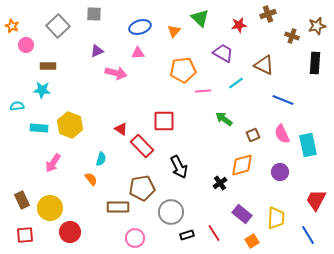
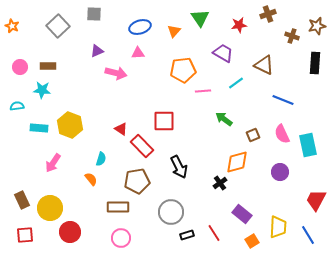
green triangle at (200, 18): rotated 12 degrees clockwise
pink circle at (26, 45): moved 6 px left, 22 px down
orange diamond at (242, 165): moved 5 px left, 3 px up
brown pentagon at (142, 188): moved 5 px left, 7 px up
yellow trapezoid at (276, 218): moved 2 px right, 9 px down
pink circle at (135, 238): moved 14 px left
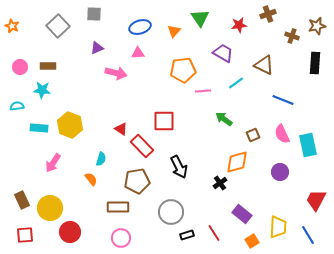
purple triangle at (97, 51): moved 3 px up
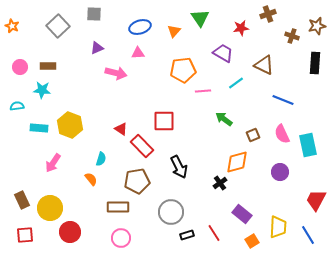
red star at (239, 25): moved 2 px right, 3 px down
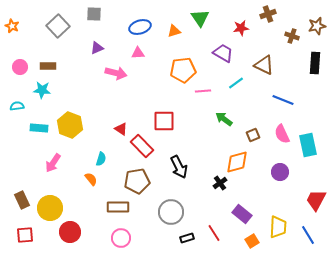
orange triangle at (174, 31): rotated 32 degrees clockwise
black rectangle at (187, 235): moved 3 px down
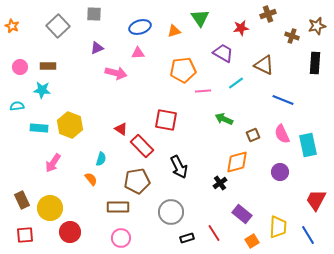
green arrow at (224, 119): rotated 12 degrees counterclockwise
red square at (164, 121): moved 2 px right, 1 px up; rotated 10 degrees clockwise
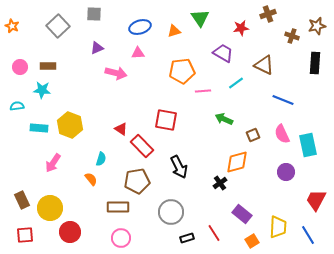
orange pentagon at (183, 70): moved 1 px left, 1 px down
purple circle at (280, 172): moved 6 px right
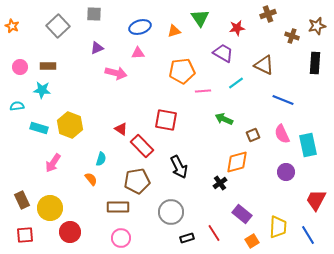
red star at (241, 28): moved 4 px left
cyan rectangle at (39, 128): rotated 12 degrees clockwise
